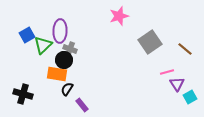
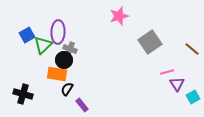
purple ellipse: moved 2 px left, 1 px down
brown line: moved 7 px right
cyan square: moved 3 px right
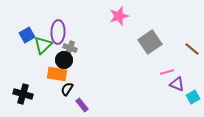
gray cross: moved 1 px up
purple triangle: rotated 35 degrees counterclockwise
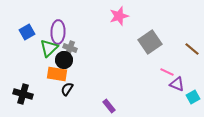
blue square: moved 3 px up
green triangle: moved 6 px right, 3 px down
pink line: rotated 40 degrees clockwise
purple rectangle: moved 27 px right, 1 px down
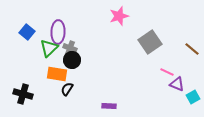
blue square: rotated 21 degrees counterclockwise
black circle: moved 8 px right
purple rectangle: rotated 48 degrees counterclockwise
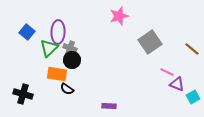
black semicircle: rotated 88 degrees counterclockwise
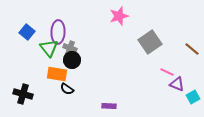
green triangle: rotated 24 degrees counterclockwise
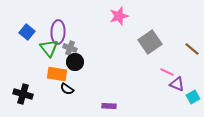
black circle: moved 3 px right, 2 px down
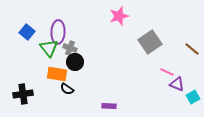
black cross: rotated 24 degrees counterclockwise
